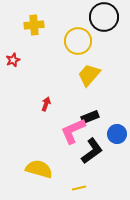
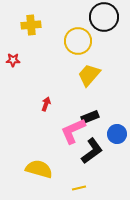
yellow cross: moved 3 px left
red star: rotated 24 degrees clockwise
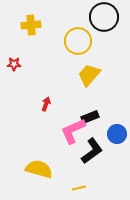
red star: moved 1 px right, 4 px down
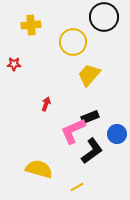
yellow circle: moved 5 px left, 1 px down
yellow line: moved 2 px left, 1 px up; rotated 16 degrees counterclockwise
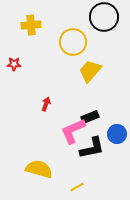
yellow trapezoid: moved 1 px right, 4 px up
black L-shape: moved 3 px up; rotated 24 degrees clockwise
